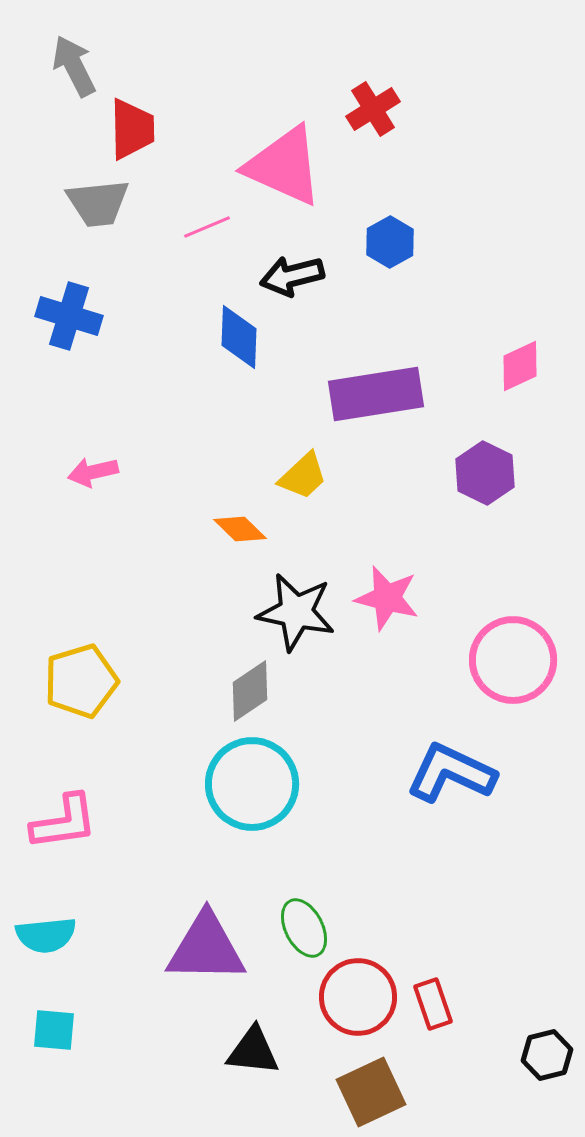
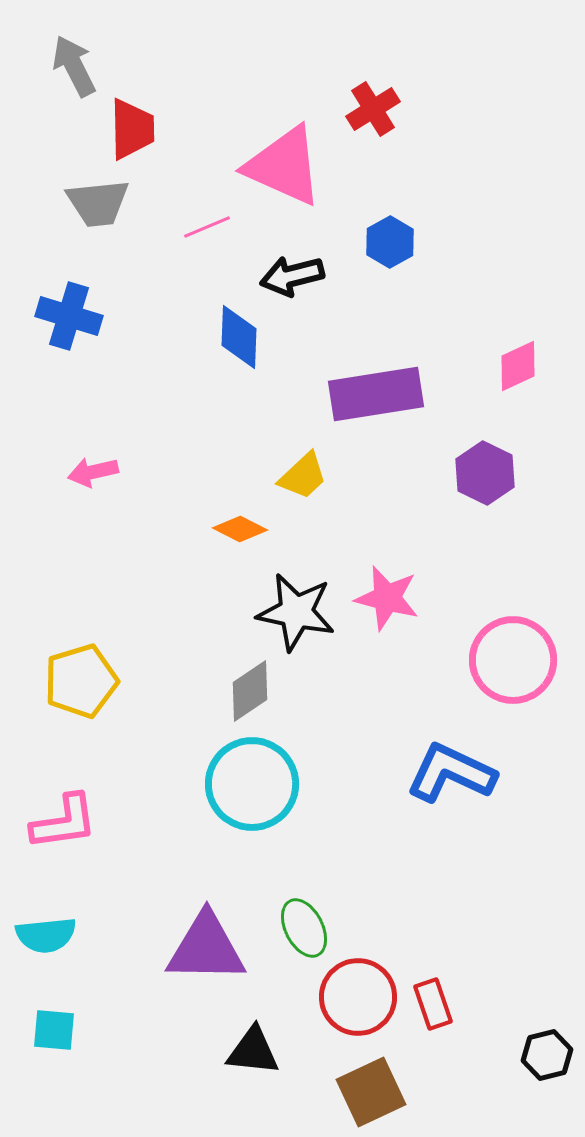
pink diamond: moved 2 px left
orange diamond: rotated 18 degrees counterclockwise
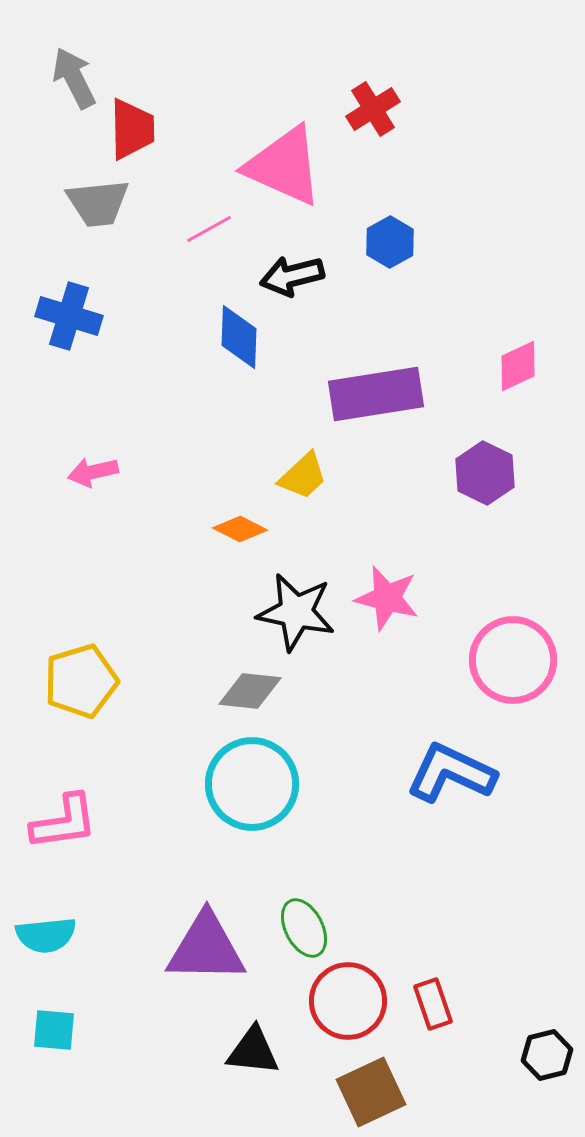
gray arrow: moved 12 px down
pink line: moved 2 px right, 2 px down; rotated 6 degrees counterclockwise
gray diamond: rotated 40 degrees clockwise
red circle: moved 10 px left, 4 px down
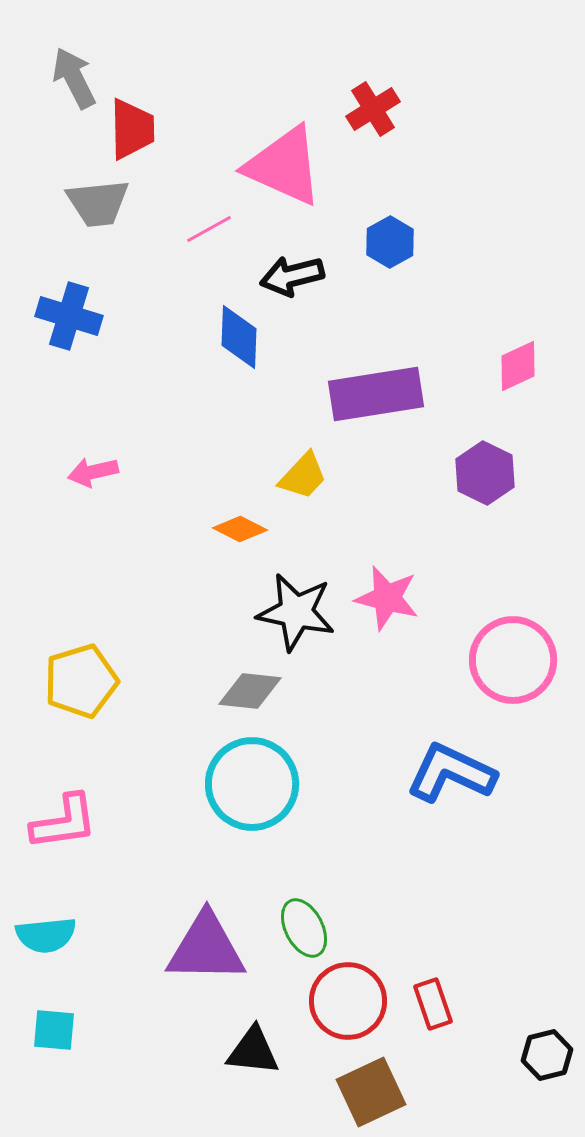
yellow trapezoid: rotated 4 degrees counterclockwise
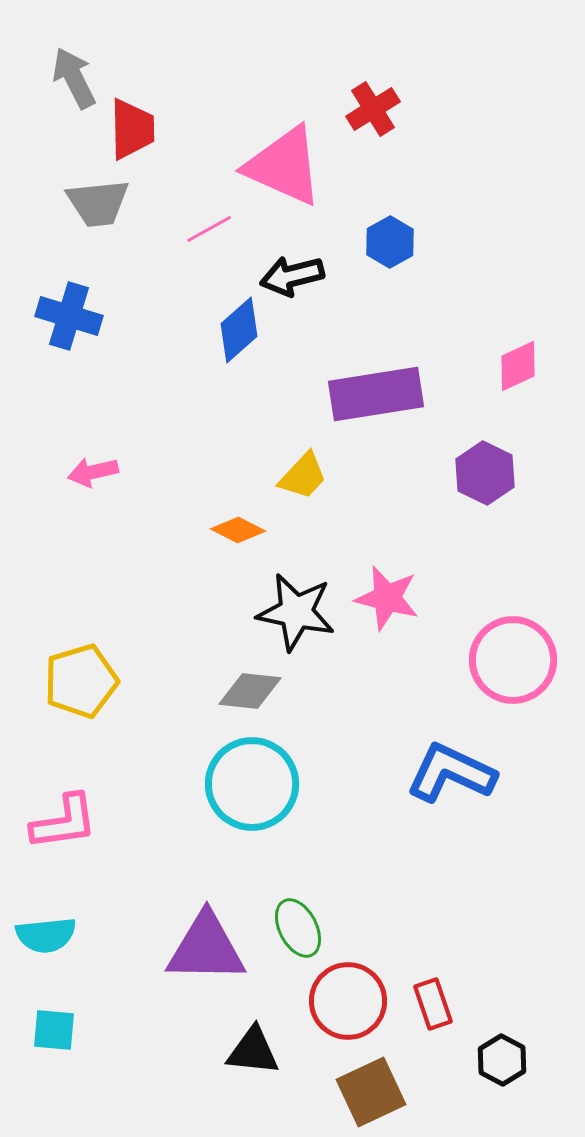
blue diamond: moved 7 px up; rotated 46 degrees clockwise
orange diamond: moved 2 px left, 1 px down
green ellipse: moved 6 px left
black hexagon: moved 45 px left, 5 px down; rotated 18 degrees counterclockwise
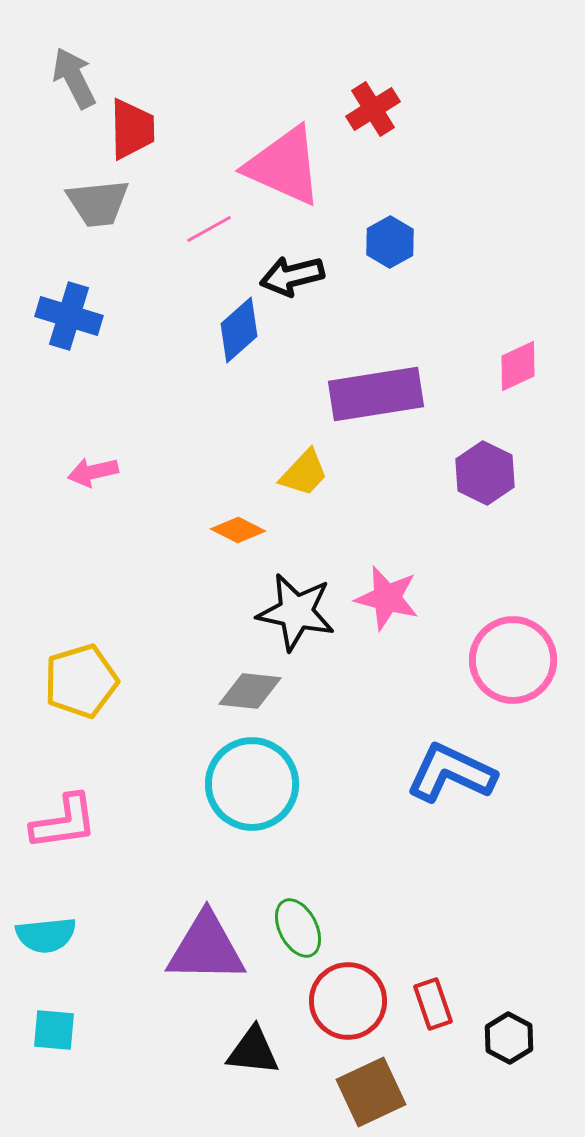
yellow trapezoid: moved 1 px right, 3 px up
black hexagon: moved 7 px right, 22 px up
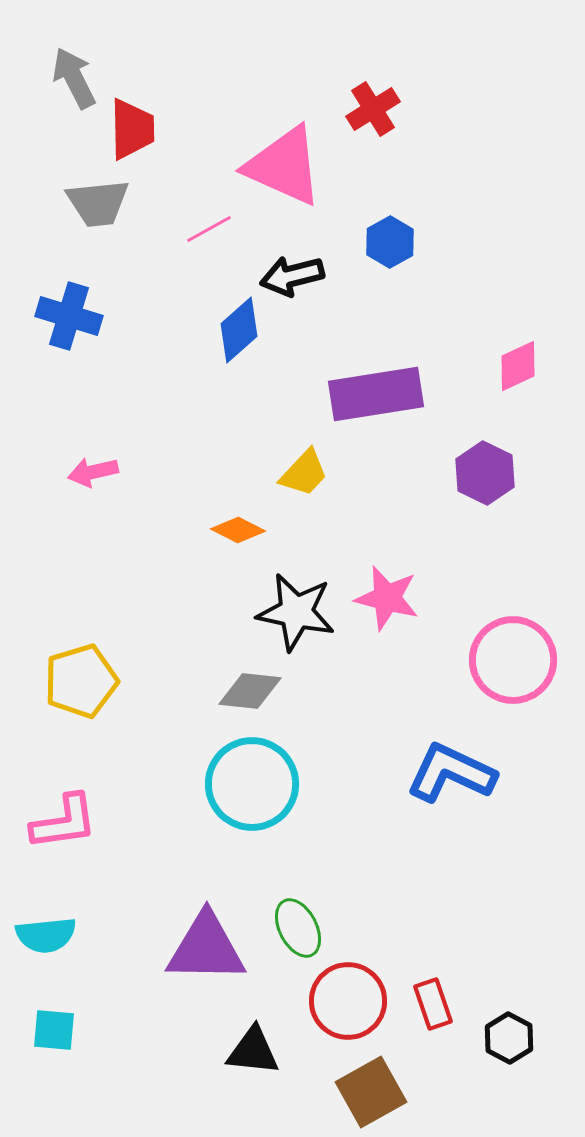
brown square: rotated 4 degrees counterclockwise
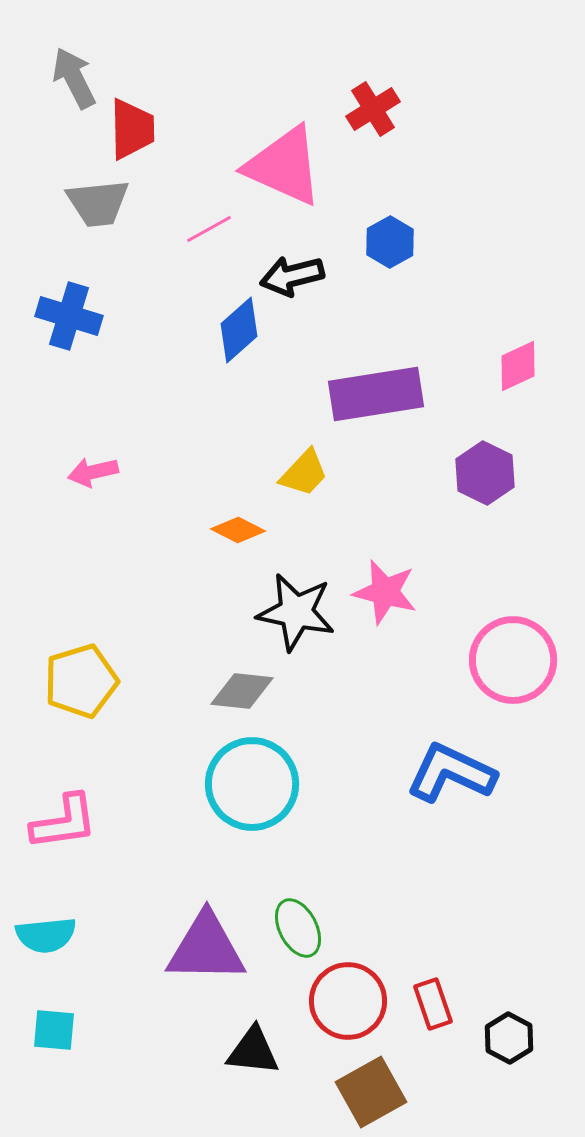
pink star: moved 2 px left, 6 px up
gray diamond: moved 8 px left
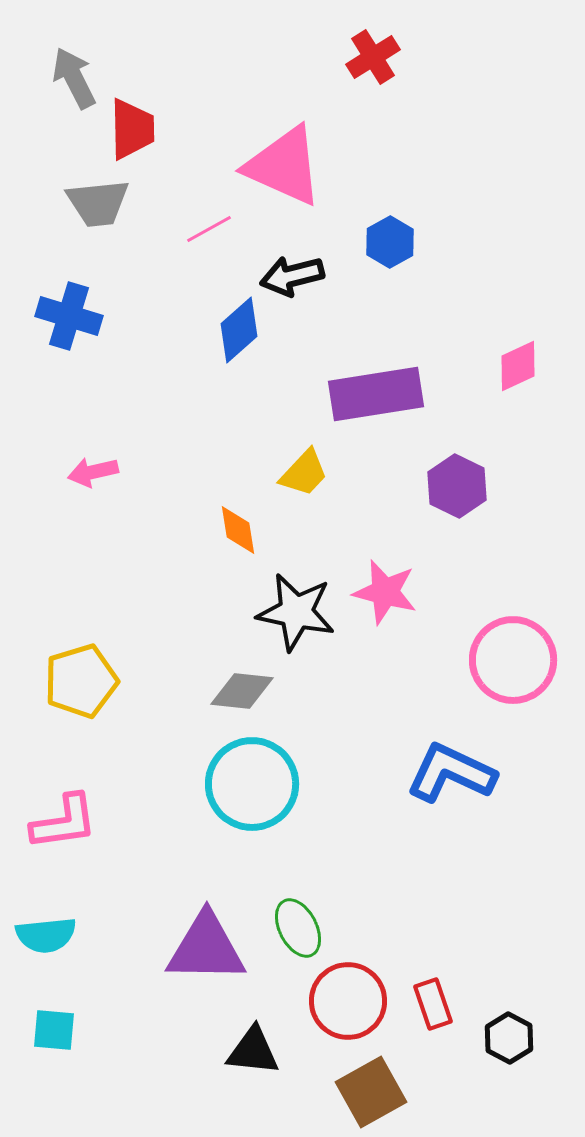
red cross: moved 52 px up
purple hexagon: moved 28 px left, 13 px down
orange diamond: rotated 54 degrees clockwise
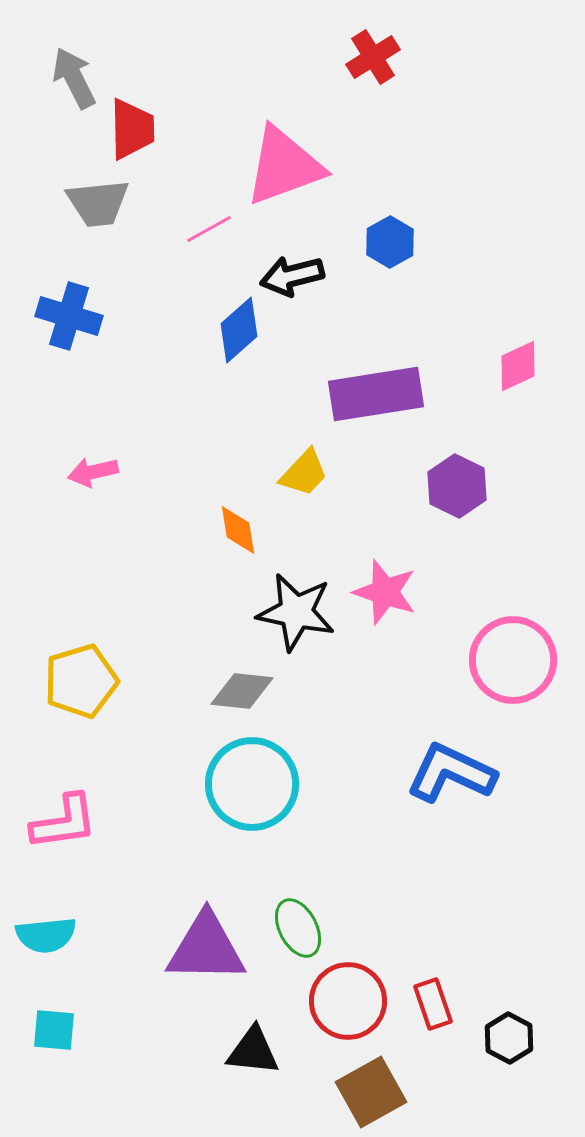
pink triangle: rotated 44 degrees counterclockwise
pink star: rotated 4 degrees clockwise
